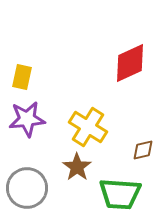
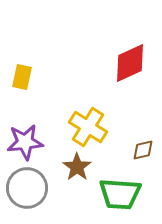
purple star: moved 2 px left, 23 px down
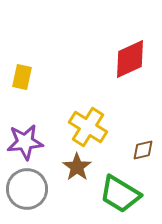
red diamond: moved 4 px up
gray circle: moved 1 px down
green trapezoid: rotated 27 degrees clockwise
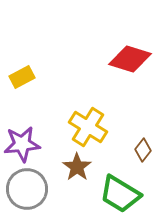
red diamond: rotated 42 degrees clockwise
yellow rectangle: rotated 50 degrees clockwise
purple star: moved 3 px left, 2 px down
brown diamond: rotated 40 degrees counterclockwise
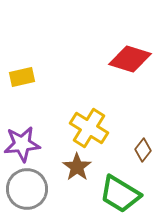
yellow rectangle: rotated 15 degrees clockwise
yellow cross: moved 1 px right, 1 px down
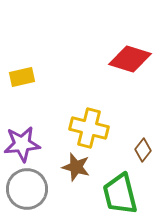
yellow cross: rotated 18 degrees counterclockwise
brown star: moved 1 px left; rotated 20 degrees counterclockwise
green trapezoid: rotated 45 degrees clockwise
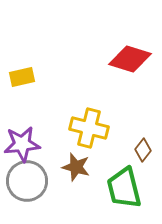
gray circle: moved 8 px up
green trapezoid: moved 4 px right, 6 px up
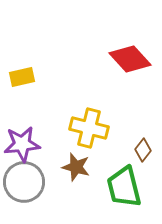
red diamond: rotated 30 degrees clockwise
gray circle: moved 3 px left, 1 px down
green trapezoid: moved 1 px up
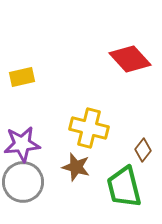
gray circle: moved 1 px left
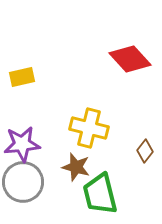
brown diamond: moved 2 px right, 1 px down
green trapezoid: moved 24 px left, 7 px down
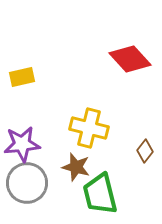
gray circle: moved 4 px right, 1 px down
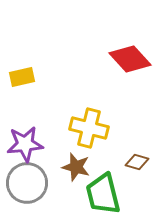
purple star: moved 3 px right
brown diamond: moved 8 px left, 11 px down; rotated 70 degrees clockwise
green trapezoid: moved 3 px right
